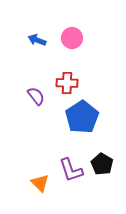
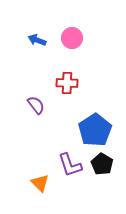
purple semicircle: moved 9 px down
blue pentagon: moved 13 px right, 13 px down
purple L-shape: moved 1 px left, 5 px up
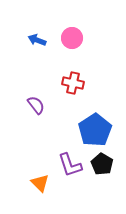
red cross: moved 6 px right; rotated 10 degrees clockwise
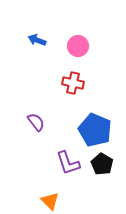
pink circle: moved 6 px right, 8 px down
purple semicircle: moved 17 px down
blue pentagon: rotated 16 degrees counterclockwise
purple L-shape: moved 2 px left, 2 px up
orange triangle: moved 10 px right, 18 px down
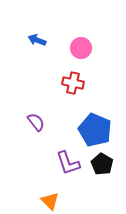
pink circle: moved 3 px right, 2 px down
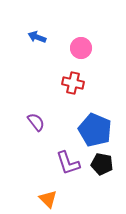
blue arrow: moved 3 px up
black pentagon: rotated 20 degrees counterclockwise
orange triangle: moved 2 px left, 2 px up
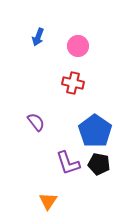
blue arrow: moved 1 px right; rotated 90 degrees counterclockwise
pink circle: moved 3 px left, 2 px up
blue pentagon: moved 1 px down; rotated 12 degrees clockwise
black pentagon: moved 3 px left
orange triangle: moved 2 px down; rotated 18 degrees clockwise
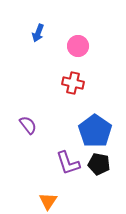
blue arrow: moved 4 px up
purple semicircle: moved 8 px left, 3 px down
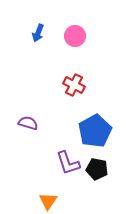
pink circle: moved 3 px left, 10 px up
red cross: moved 1 px right, 2 px down; rotated 15 degrees clockwise
purple semicircle: moved 2 px up; rotated 36 degrees counterclockwise
blue pentagon: rotated 8 degrees clockwise
black pentagon: moved 2 px left, 5 px down
